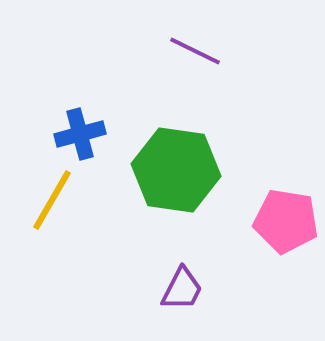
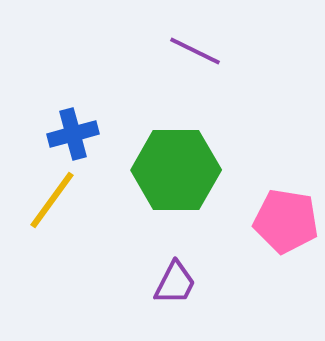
blue cross: moved 7 px left
green hexagon: rotated 8 degrees counterclockwise
yellow line: rotated 6 degrees clockwise
purple trapezoid: moved 7 px left, 6 px up
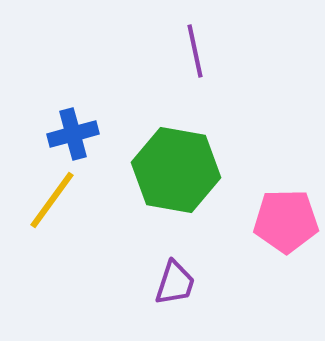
purple line: rotated 52 degrees clockwise
green hexagon: rotated 10 degrees clockwise
pink pentagon: rotated 10 degrees counterclockwise
purple trapezoid: rotated 9 degrees counterclockwise
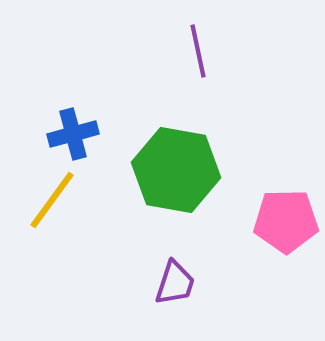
purple line: moved 3 px right
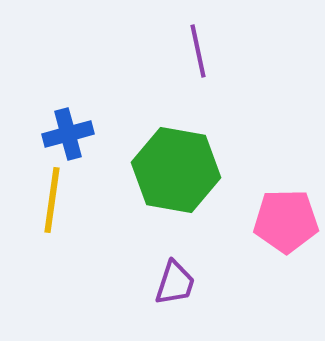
blue cross: moved 5 px left
yellow line: rotated 28 degrees counterclockwise
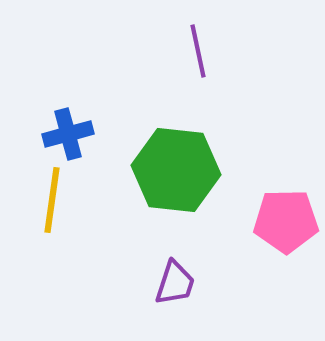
green hexagon: rotated 4 degrees counterclockwise
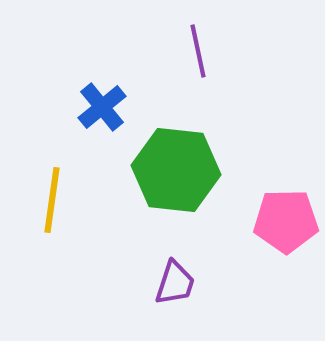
blue cross: moved 34 px right, 27 px up; rotated 24 degrees counterclockwise
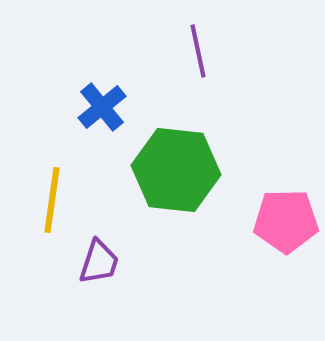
purple trapezoid: moved 76 px left, 21 px up
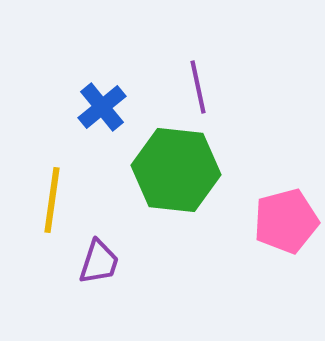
purple line: moved 36 px down
pink pentagon: rotated 14 degrees counterclockwise
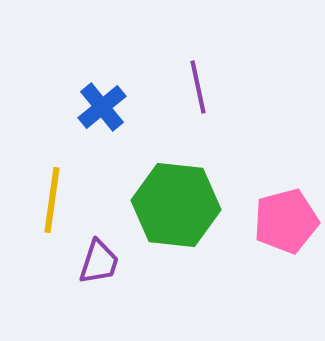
green hexagon: moved 35 px down
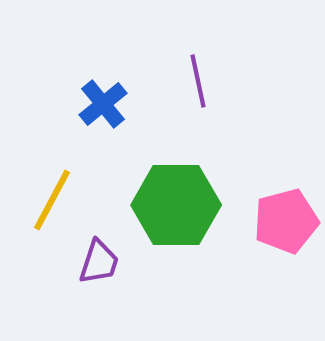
purple line: moved 6 px up
blue cross: moved 1 px right, 3 px up
yellow line: rotated 20 degrees clockwise
green hexagon: rotated 6 degrees counterclockwise
